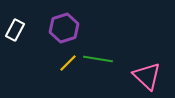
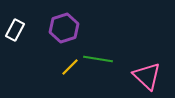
yellow line: moved 2 px right, 4 px down
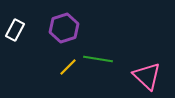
yellow line: moved 2 px left
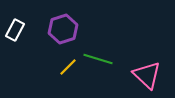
purple hexagon: moved 1 px left, 1 px down
green line: rotated 8 degrees clockwise
pink triangle: moved 1 px up
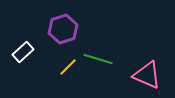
white rectangle: moved 8 px right, 22 px down; rotated 20 degrees clockwise
pink triangle: rotated 20 degrees counterclockwise
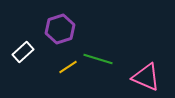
purple hexagon: moved 3 px left
yellow line: rotated 12 degrees clockwise
pink triangle: moved 1 px left, 2 px down
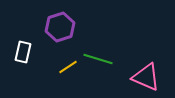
purple hexagon: moved 2 px up
white rectangle: rotated 35 degrees counterclockwise
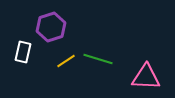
purple hexagon: moved 9 px left
yellow line: moved 2 px left, 6 px up
pink triangle: rotated 20 degrees counterclockwise
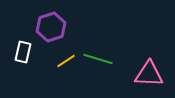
pink triangle: moved 3 px right, 3 px up
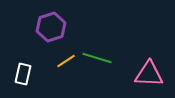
white rectangle: moved 22 px down
green line: moved 1 px left, 1 px up
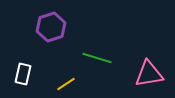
yellow line: moved 23 px down
pink triangle: rotated 12 degrees counterclockwise
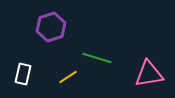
yellow line: moved 2 px right, 7 px up
